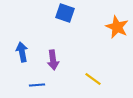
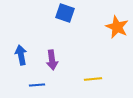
blue arrow: moved 1 px left, 3 px down
purple arrow: moved 1 px left
yellow line: rotated 42 degrees counterclockwise
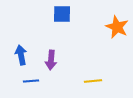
blue square: moved 3 px left, 1 px down; rotated 18 degrees counterclockwise
purple arrow: moved 1 px left; rotated 12 degrees clockwise
yellow line: moved 2 px down
blue line: moved 6 px left, 4 px up
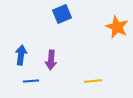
blue square: rotated 24 degrees counterclockwise
blue arrow: rotated 18 degrees clockwise
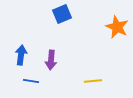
blue line: rotated 14 degrees clockwise
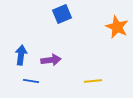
purple arrow: rotated 102 degrees counterclockwise
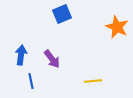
purple arrow: moved 1 px right, 1 px up; rotated 60 degrees clockwise
blue line: rotated 70 degrees clockwise
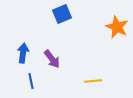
blue arrow: moved 2 px right, 2 px up
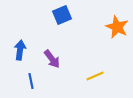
blue square: moved 1 px down
blue arrow: moved 3 px left, 3 px up
yellow line: moved 2 px right, 5 px up; rotated 18 degrees counterclockwise
